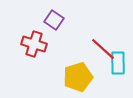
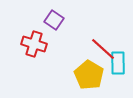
yellow pentagon: moved 11 px right, 2 px up; rotated 24 degrees counterclockwise
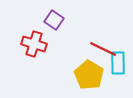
red line: rotated 16 degrees counterclockwise
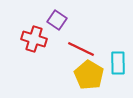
purple square: moved 3 px right
red cross: moved 5 px up
red line: moved 22 px left
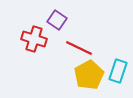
red line: moved 2 px left, 1 px up
cyan rectangle: moved 8 px down; rotated 20 degrees clockwise
yellow pentagon: rotated 12 degrees clockwise
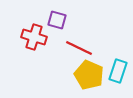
purple square: rotated 18 degrees counterclockwise
red cross: moved 2 px up
yellow pentagon: rotated 20 degrees counterclockwise
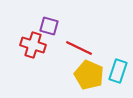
purple square: moved 8 px left, 6 px down
red cross: moved 1 px left, 8 px down
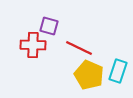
red cross: rotated 15 degrees counterclockwise
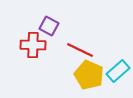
purple square: rotated 12 degrees clockwise
red line: moved 1 px right, 2 px down
cyan rectangle: rotated 30 degrees clockwise
